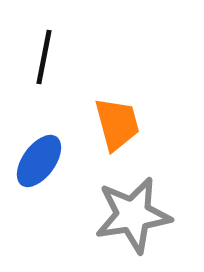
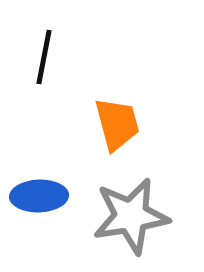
blue ellipse: moved 35 px down; rotated 52 degrees clockwise
gray star: moved 2 px left, 1 px down
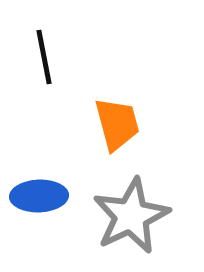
black line: rotated 22 degrees counterclockwise
gray star: rotated 16 degrees counterclockwise
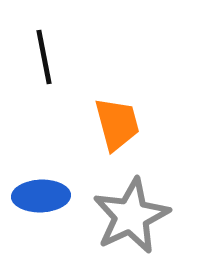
blue ellipse: moved 2 px right
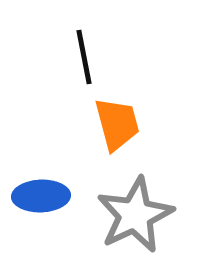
black line: moved 40 px right
gray star: moved 4 px right, 1 px up
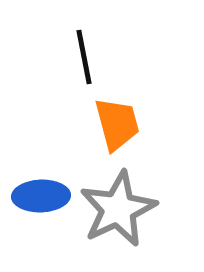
gray star: moved 17 px left, 6 px up
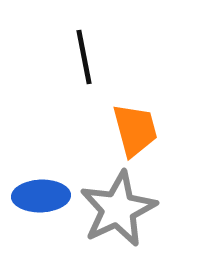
orange trapezoid: moved 18 px right, 6 px down
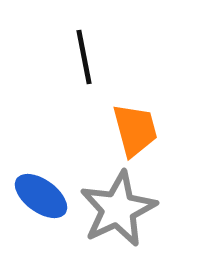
blue ellipse: rotated 38 degrees clockwise
